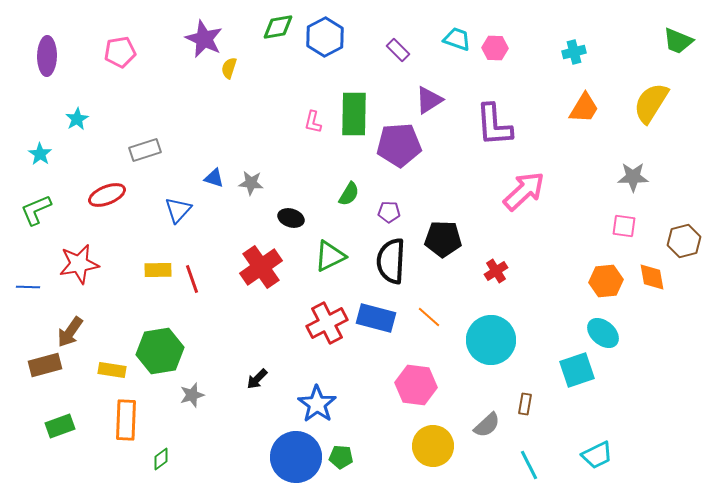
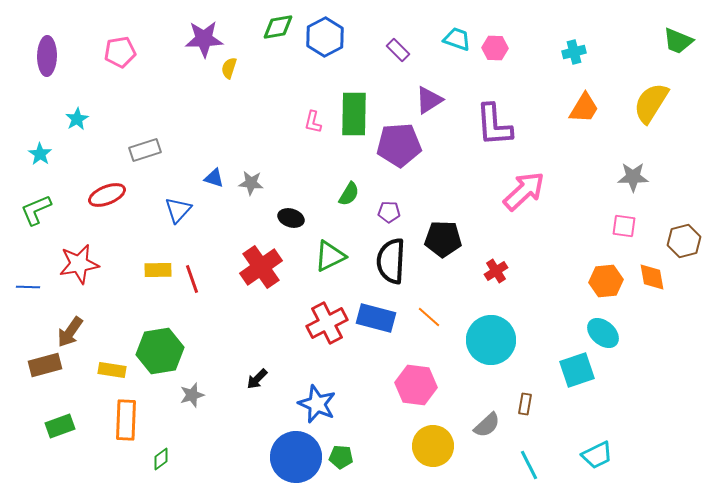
purple star at (204, 39): rotated 27 degrees counterclockwise
blue star at (317, 404): rotated 12 degrees counterclockwise
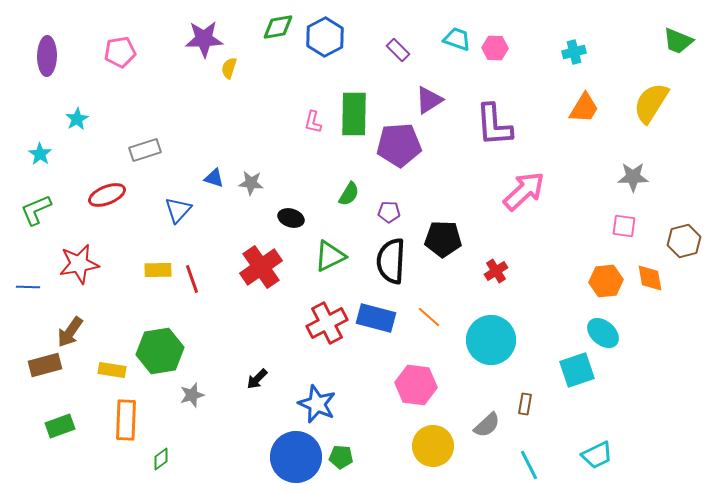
orange diamond at (652, 277): moved 2 px left, 1 px down
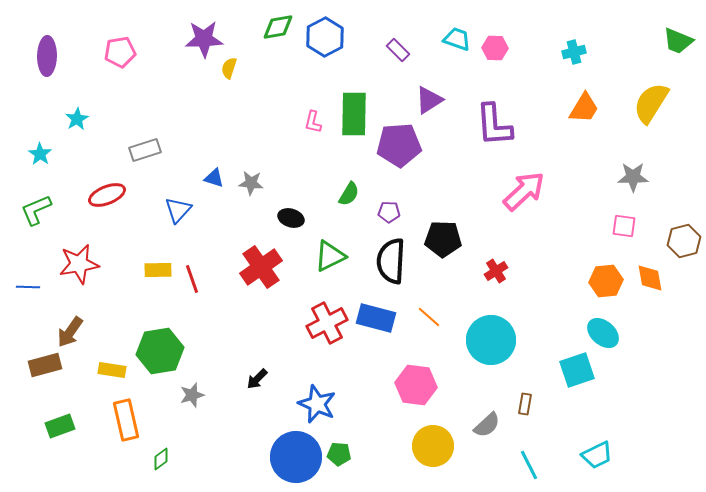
orange rectangle at (126, 420): rotated 15 degrees counterclockwise
green pentagon at (341, 457): moved 2 px left, 3 px up
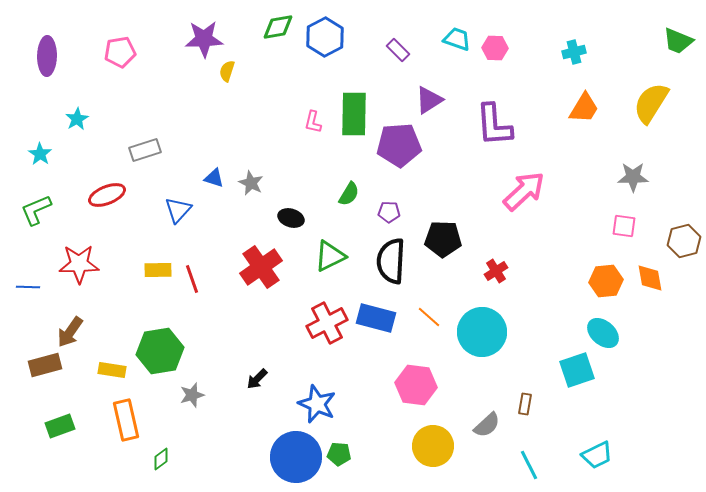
yellow semicircle at (229, 68): moved 2 px left, 3 px down
gray star at (251, 183): rotated 20 degrees clockwise
red star at (79, 264): rotated 9 degrees clockwise
cyan circle at (491, 340): moved 9 px left, 8 px up
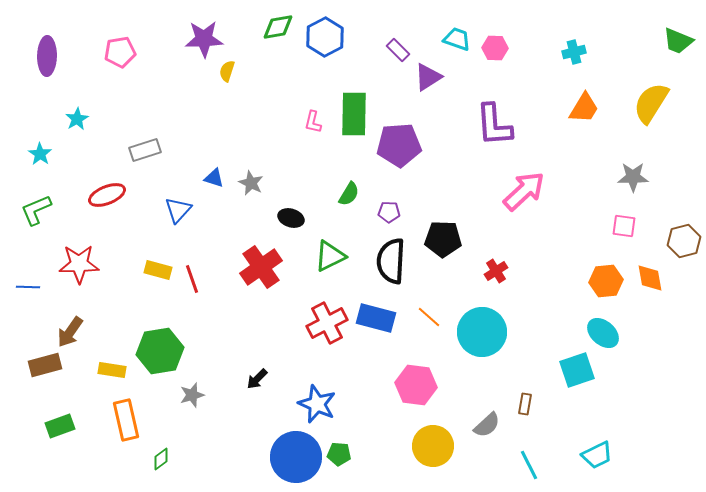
purple triangle at (429, 100): moved 1 px left, 23 px up
yellow rectangle at (158, 270): rotated 16 degrees clockwise
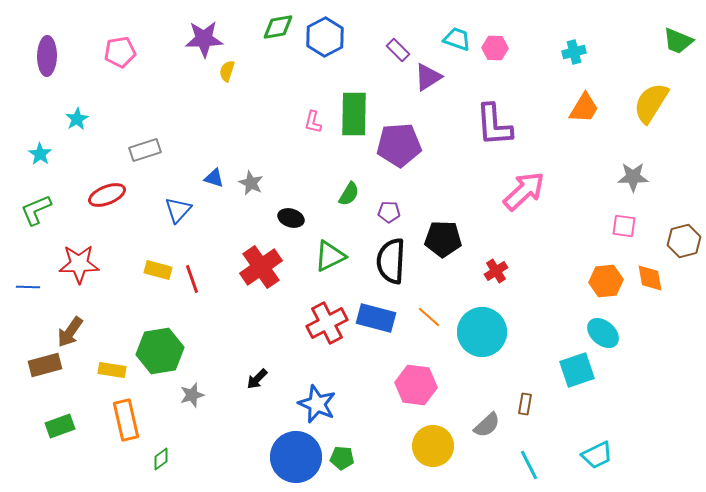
green pentagon at (339, 454): moved 3 px right, 4 px down
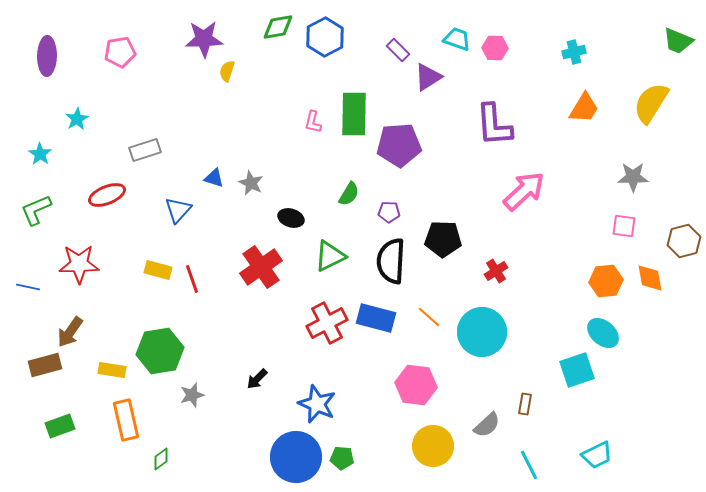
blue line at (28, 287): rotated 10 degrees clockwise
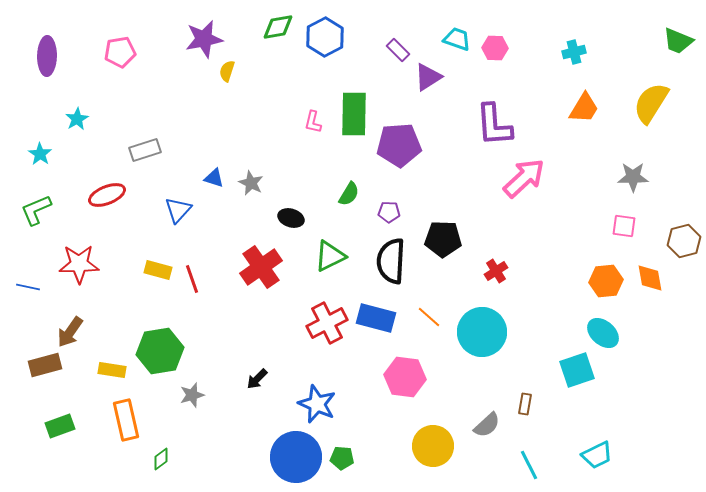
purple star at (204, 39): rotated 9 degrees counterclockwise
pink arrow at (524, 191): moved 13 px up
pink hexagon at (416, 385): moved 11 px left, 8 px up
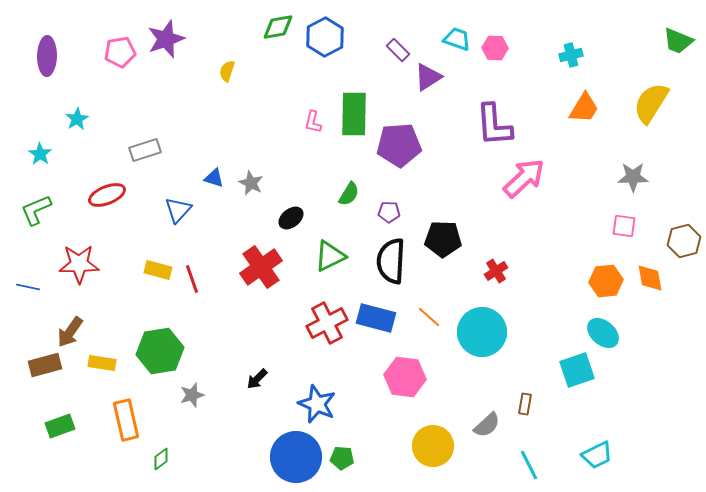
purple star at (204, 39): moved 38 px left; rotated 9 degrees counterclockwise
cyan cross at (574, 52): moved 3 px left, 3 px down
black ellipse at (291, 218): rotated 55 degrees counterclockwise
yellow rectangle at (112, 370): moved 10 px left, 7 px up
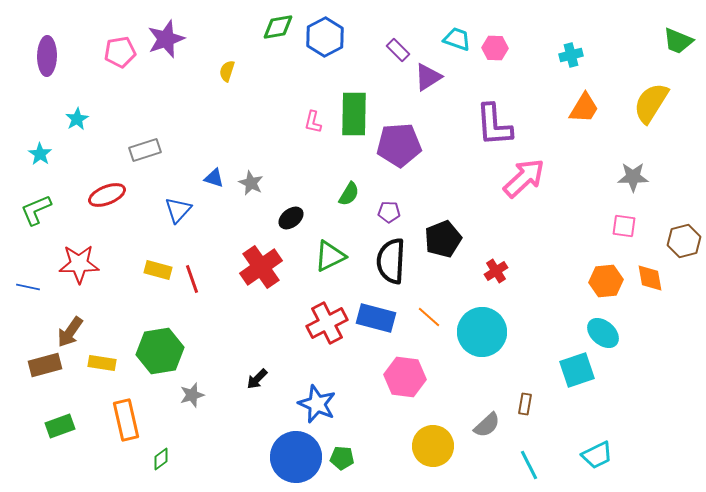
black pentagon at (443, 239): rotated 24 degrees counterclockwise
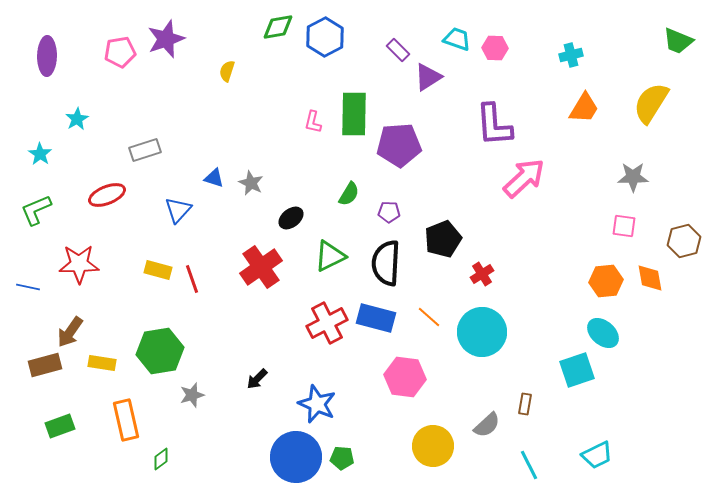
black semicircle at (391, 261): moved 5 px left, 2 px down
red cross at (496, 271): moved 14 px left, 3 px down
